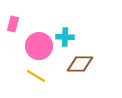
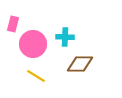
pink circle: moved 6 px left, 2 px up
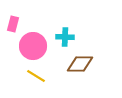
pink circle: moved 2 px down
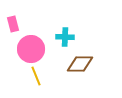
pink rectangle: rotated 28 degrees counterclockwise
pink circle: moved 2 px left, 3 px down
yellow line: rotated 36 degrees clockwise
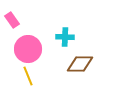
pink rectangle: moved 1 px left, 4 px up; rotated 21 degrees counterclockwise
pink circle: moved 3 px left
yellow line: moved 8 px left
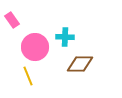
pink circle: moved 7 px right, 2 px up
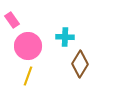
pink circle: moved 7 px left, 1 px up
brown diamond: rotated 60 degrees counterclockwise
yellow line: rotated 42 degrees clockwise
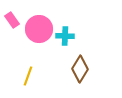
cyan cross: moved 1 px up
pink circle: moved 11 px right, 17 px up
brown diamond: moved 5 px down
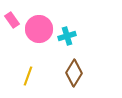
cyan cross: moved 2 px right; rotated 18 degrees counterclockwise
brown diamond: moved 6 px left, 4 px down
